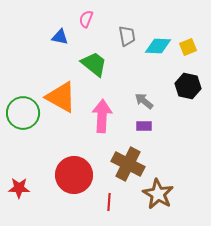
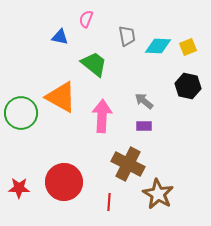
green circle: moved 2 px left
red circle: moved 10 px left, 7 px down
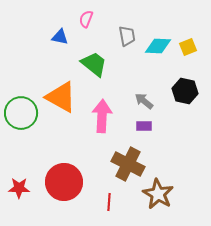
black hexagon: moved 3 px left, 5 px down
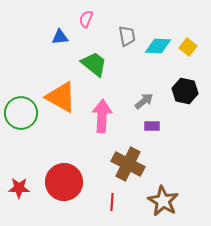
blue triangle: rotated 18 degrees counterclockwise
yellow square: rotated 30 degrees counterclockwise
gray arrow: rotated 102 degrees clockwise
purple rectangle: moved 8 px right
brown star: moved 5 px right, 7 px down
red line: moved 3 px right
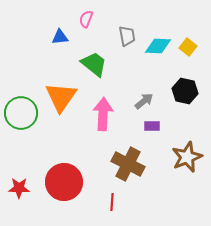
orange triangle: rotated 36 degrees clockwise
pink arrow: moved 1 px right, 2 px up
brown star: moved 24 px right, 44 px up; rotated 20 degrees clockwise
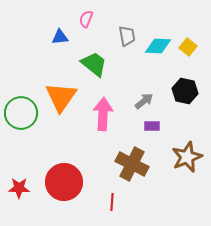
brown cross: moved 4 px right
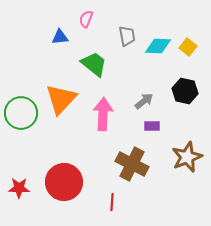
orange triangle: moved 2 px down; rotated 8 degrees clockwise
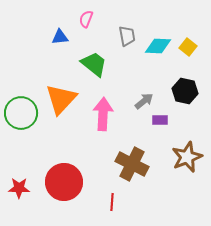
purple rectangle: moved 8 px right, 6 px up
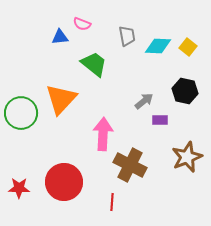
pink semicircle: moved 4 px left, 5 px down; rotated 90 degrees counterclockwise
pink arrow: moved 20 px down
brown cross: moved 2 px left, 1 px down
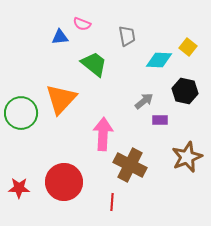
cyan diamond: moved 1 px right, 14 px down
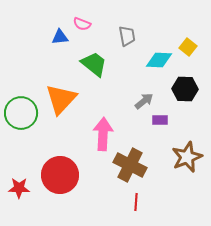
black hexagon: moved 2 px up; rotated 10 degrees counterclockwise
red circle: moved 4 px left, 7 px up
red line: moved 24 px right
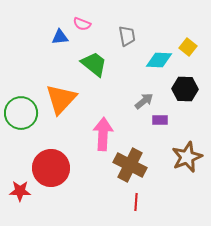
red circle: moved 9 px left, 7 px up
red star: moved 1 px right, 3 px down
